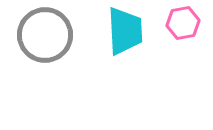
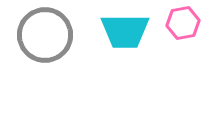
cyan trapezoid: rotated 93 degrees clockwise
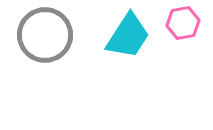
cyan trapezoid: moved 3 px right, 5 px down; rotated 57 degrees counterclockwise
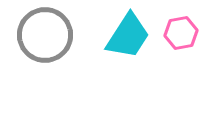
pink hexagon: moved 2 px left, 10 px down
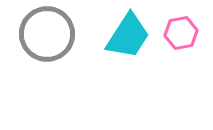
gray circle: moved 2 px right, 1 px up
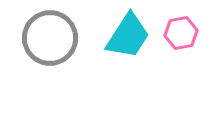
gray circle: moved 3 px right, 4 px down
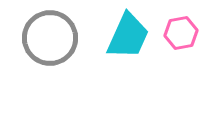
cyan trapezoid: rotated 9 degrees counterclockwise
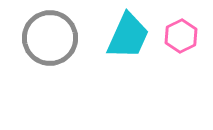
pink hexagon: moved 3 px down; rotated 16 degrees counterclockwise
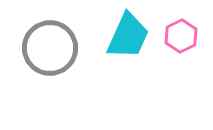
gray circle: moved 10 px down
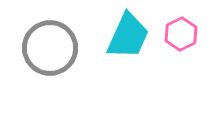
pink hexagon: moved 2 px up
